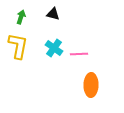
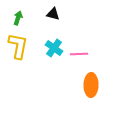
green arrow: moved 3 px left, 1 px down
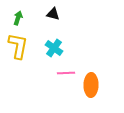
pink line: moved 13 px left, 19 px down
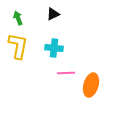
black triangle: rotated 40 degrees counterclockwise
green arrow: rotated 40 degrees counterclockwise
cyan cross: rotated 30 degrees counterclockwise
orange ellipse: rotated 15 degrees clockwise
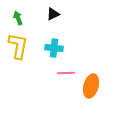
orange ellipse: moved 1 px down
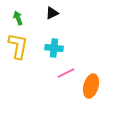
black triangle: moved 1 px left, 1 px up
pink line: rotated 24 degrees counterclockwise
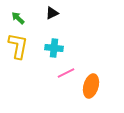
green arrow: rotated 24 degrees counterclockwise
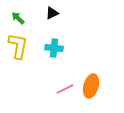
pink line: moved 1 px left, 16 px down
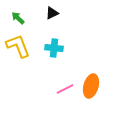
yellow L-shape: rotated 32 degrees counterclockwise
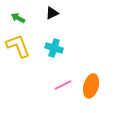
green arrow: rotated 16 degrees counterclockwise
cyan cross: rotated 12 degrees clockwise
pink line: moved 2 px left, 4 px up
